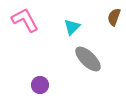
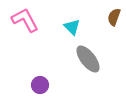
cyan triangle: rotated 30 degrees counterclockwise
gray ellipse: rotated 8 degrees clockwise
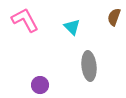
gray ellipse: moved 1 px right, 7 px down; rotated 32 degrees clockwise
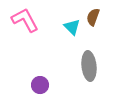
brown semicircle: moved 21 px left
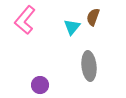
pink L-shape: rotated 112 degrees counterclockwise
cyan triangle: rotated 24 degrees clockwise
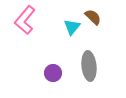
brown semicircle: rotated 114 degrees clockwise
purple circle: moved 13 px right, 12 px up
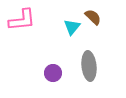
pink L-shape: moved 3 px left; rotated 136 degrees counterclockwise
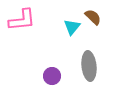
purple circle: moved 1 px left, 3 px down
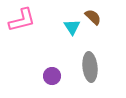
pink L-shape: rotated 8 degrees counterclockwise
cyan triangle: rotated 12 degrees counterclockwise
gray ellipse: moved 1 px right, 1 px down
